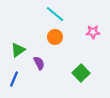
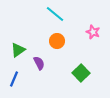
pink star: rotated 24 degrees clockwise
orange circle: moved 2 px right, 4 px down
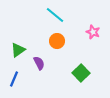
cyan line: moved 1 px down
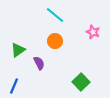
orange circle: moved 2 px left
green square: moved 9 px down
blue line: moved 7 px down
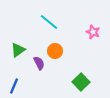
cyan line: moved 6 px left, 7 px down
orange circle: moved 10 px down
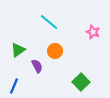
purple semicircle: moved 2 px left, 3 px down
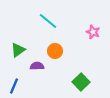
cyan line: moved 1 px left, 1 px up
purple semicircle: rotated 64 degrees counterclockwise
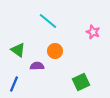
green triangle: rotated 49 degrees counterclockwise
green square: rotated 18 degrees clockwise
blue line: moved 2 px up
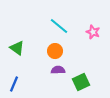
cyan line: moved 11 px right, 5 px down
green triangle: moved 1 px left, 2 px up
purple semicircle: moved 21 px right, 4 px down
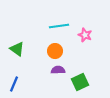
cyan line: rotated 48 degrees counterclockwise
pink star: moved 8 px left, 3 px down
green triangle: moved 1 px down
green square: moved 1 px left
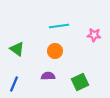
pink star: moved 9 px right; rotated 16 degrees counterclockwise
purple semicircle: moved 10 px left, 6 px down
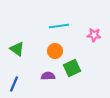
green square: moved 8 px left, 14 px up
